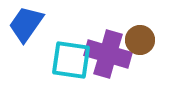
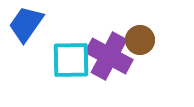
purple cross: moved 1 px right, 2 px down; rotated 12 degrees clockwise
cyan square: rotated 9 degrees counterclockwise
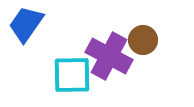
brown circle: moved 3 px right
cyan square: moved 1 px right, 15 px down
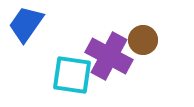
cyan square: rotated 9 degrees clockwise
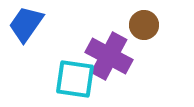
brown circle: moved 1 px right, 15 px up
cyan square: moved 3 px right, 4 px down
